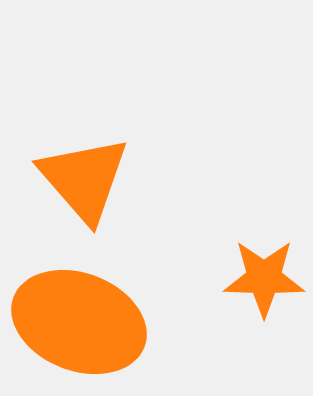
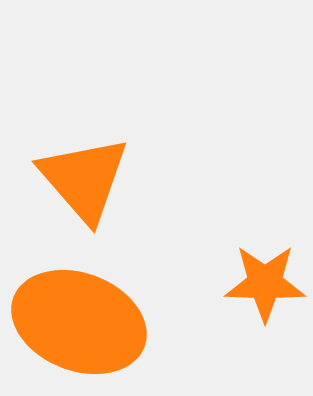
orange star: moved 1 px right, 5 px down
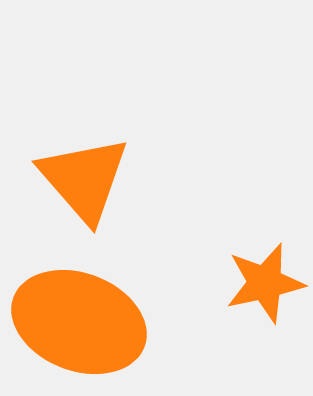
orange star: rotated 14 degrees counterclockwise
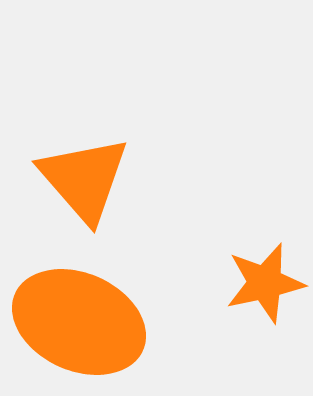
orange ellipse: rotated 3 degrees clockwise
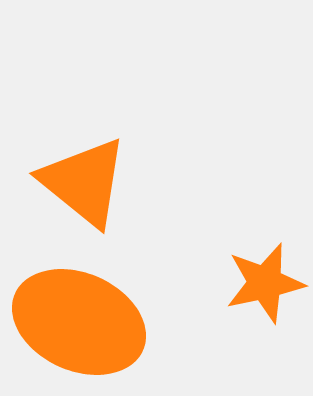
orange triangle: moved 3 px down; rotated 10 degrees counterclockwise
